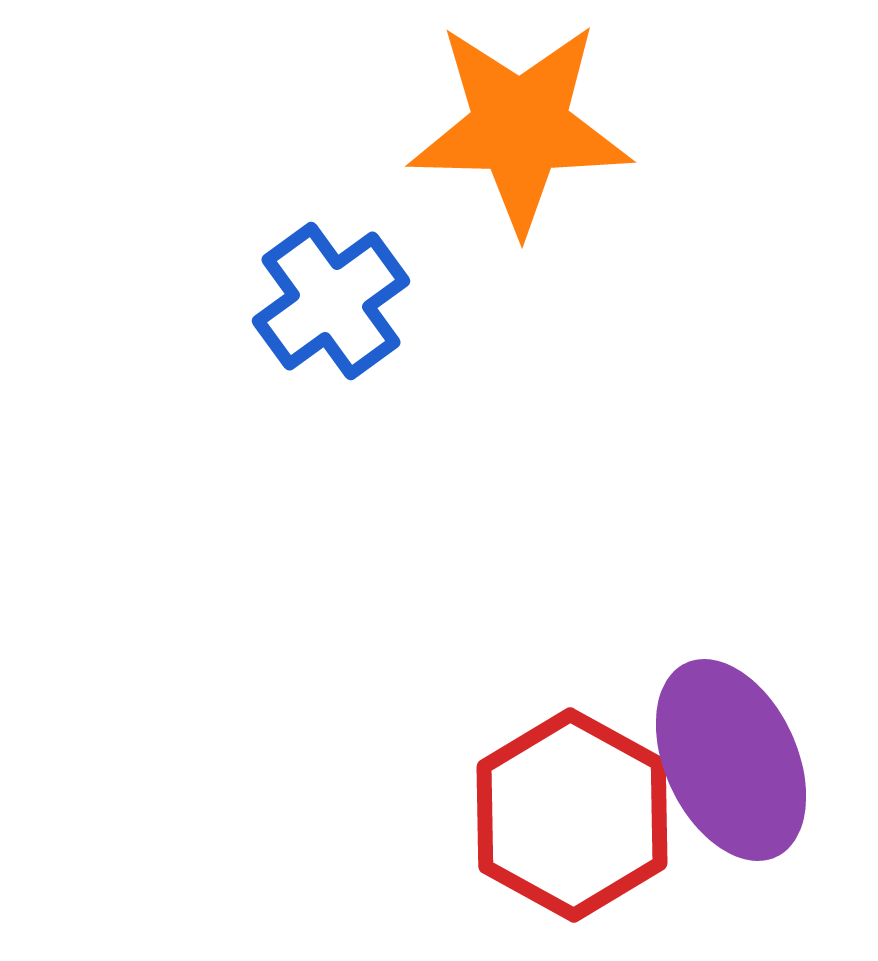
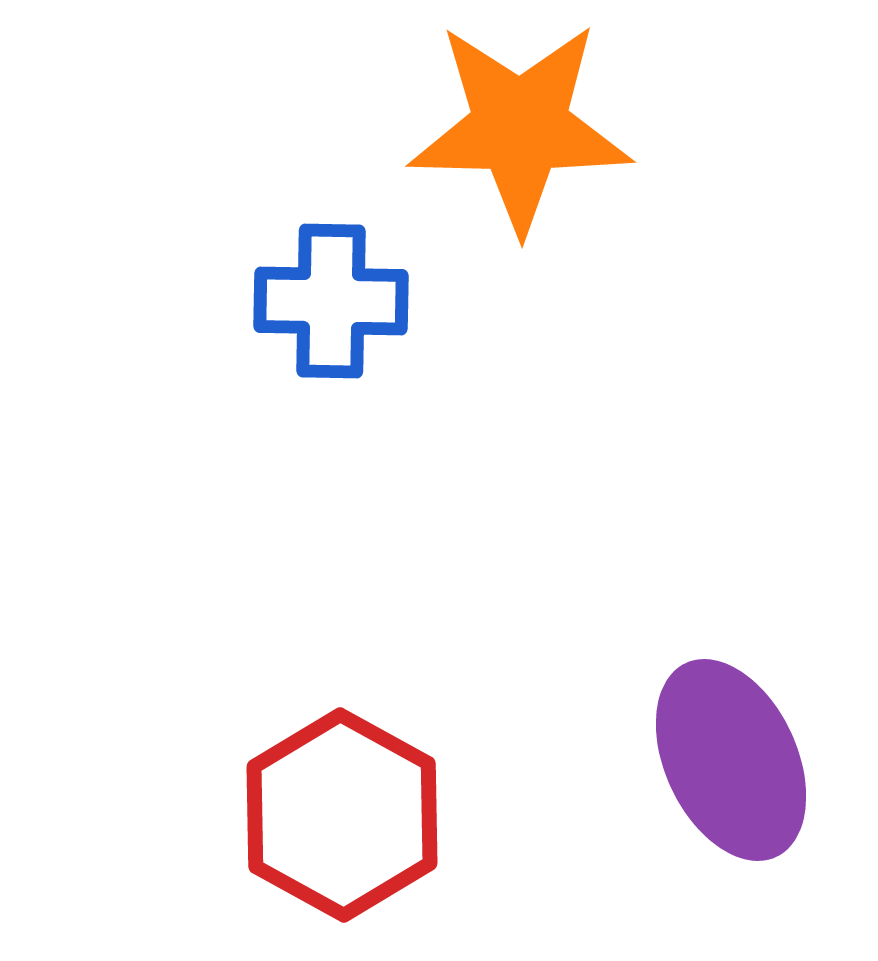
blue cross: rotated 37 degrees clockwise
red hexagon: moved 230 px left
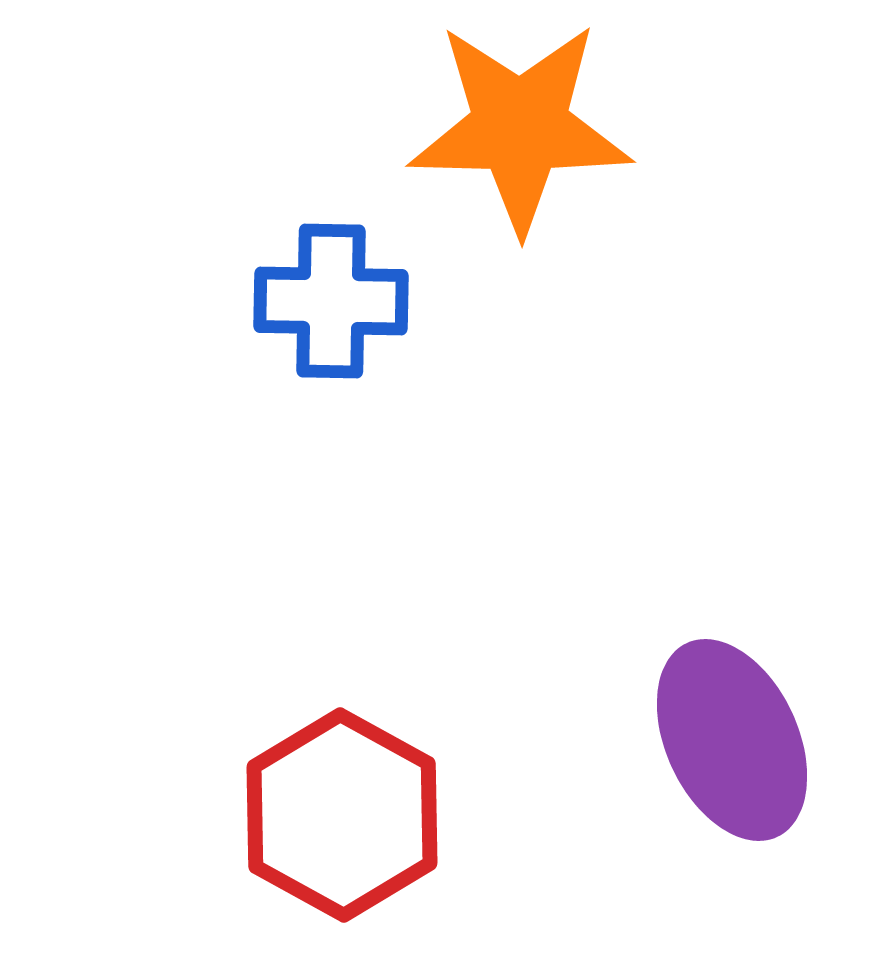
purple ellipse: moved 1 px right, 20 px up
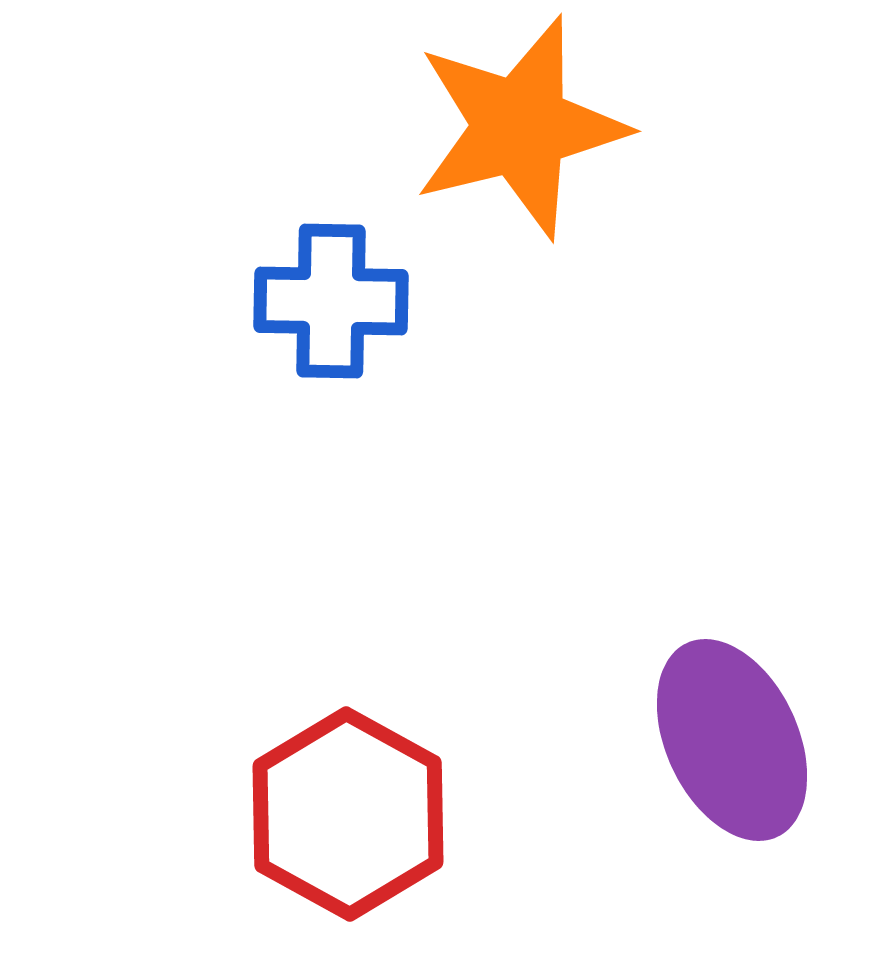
orange star: rotated 15 degrees counterclockwise
red hexagon: moved 6 px right, 1 px up
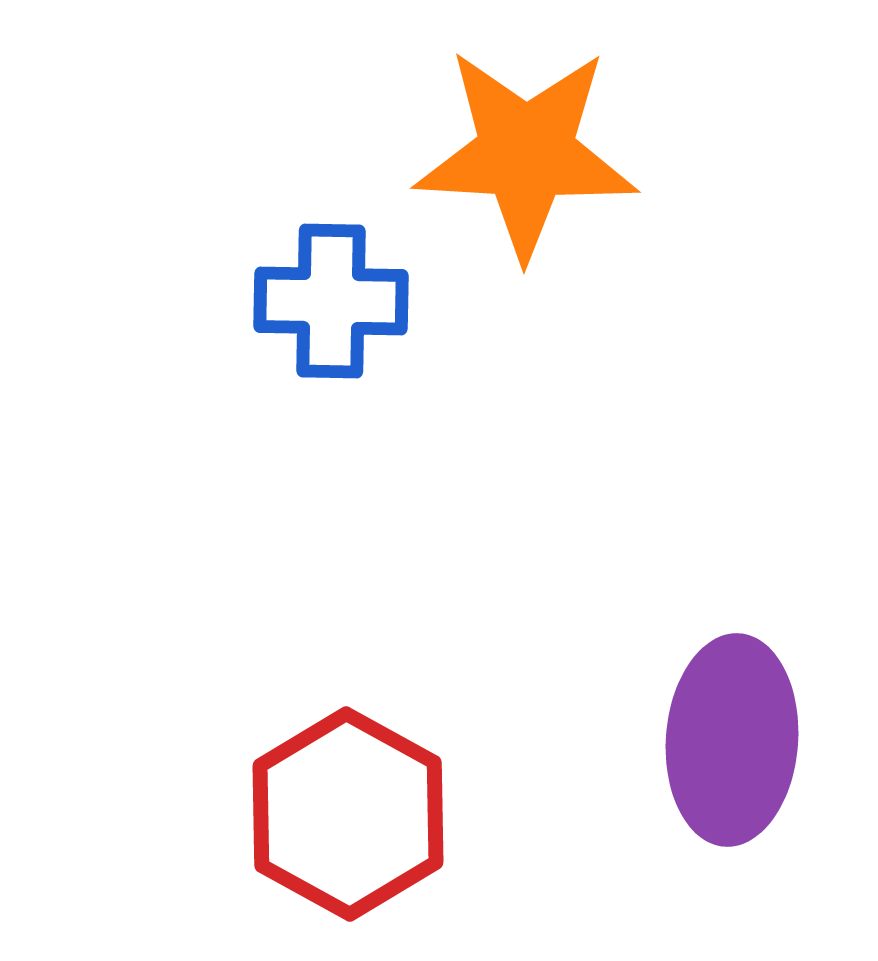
orange star: moved 6 px right, 26 px down; rotated 17 degrees clockwise
purple ellipse: rotated 29 degrees clockwise
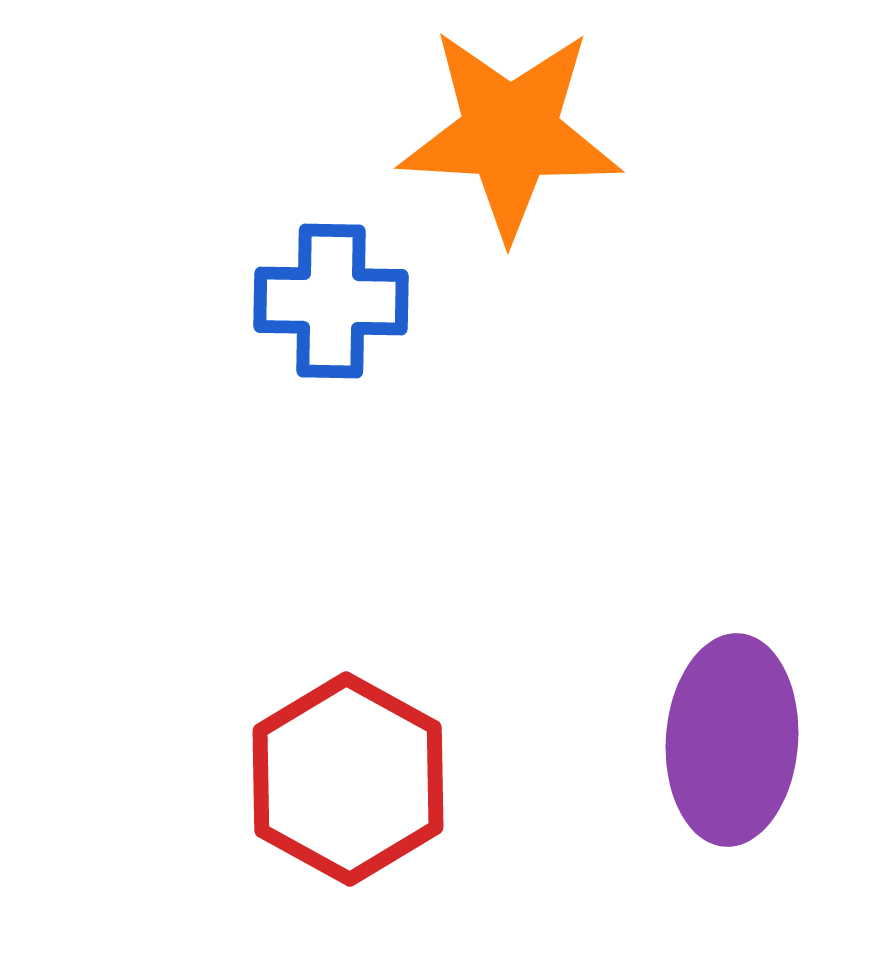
orange star: moved 16 px left, 20 px up
red hexagon: moved 35 px up
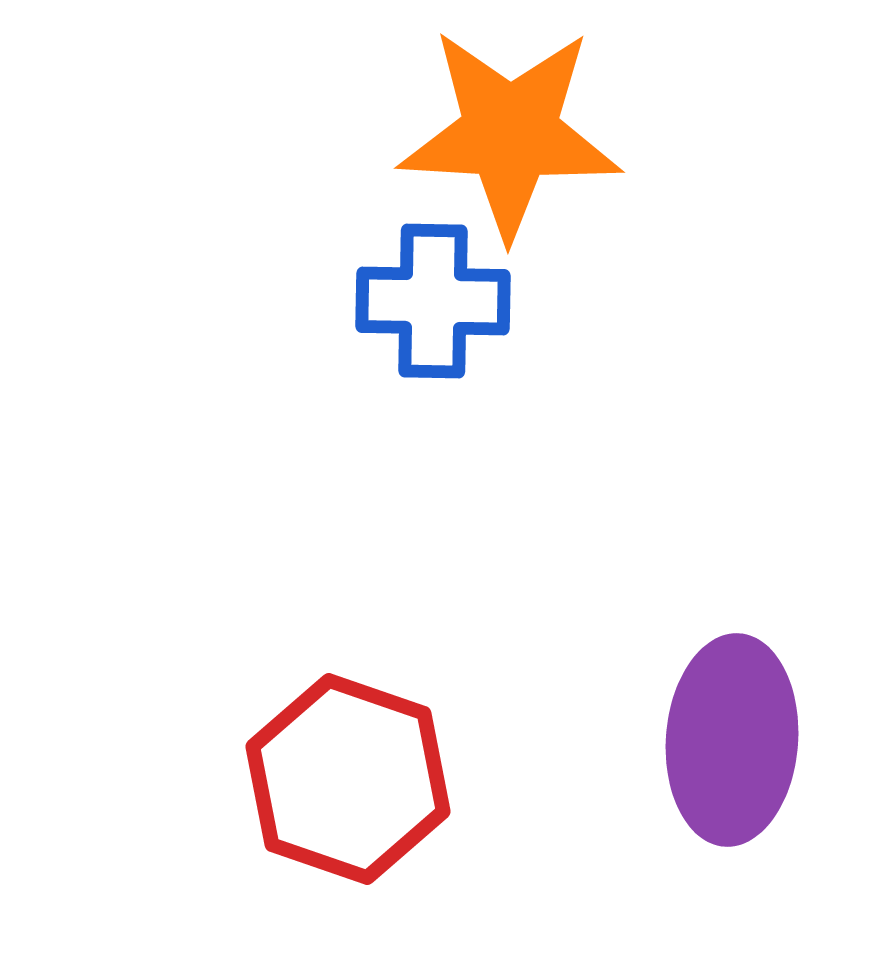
blue cross: moved 102 px right
red hexagon: rotated 10 degrees counterclockwise
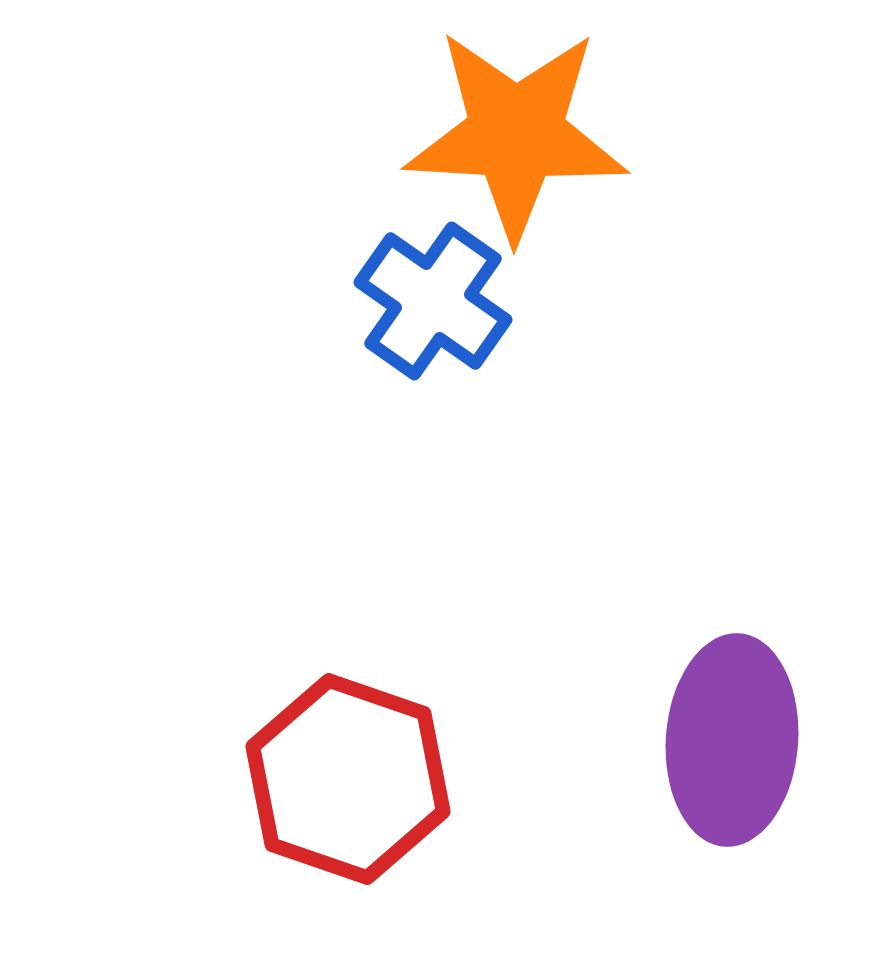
orange star: moved 6 px right, 1 px down
blue cross: rotated 34 degrees clockwise
